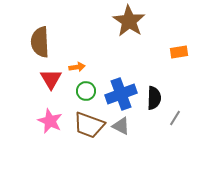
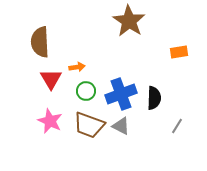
gray line: moved 2 px right, 8 px down
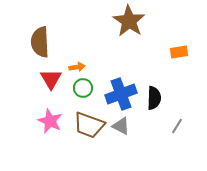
green circle: moved 3 px left, 3 px up
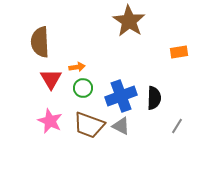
blue cross: moved 2 px down
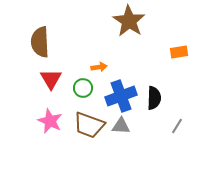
orange arrow: moved 22 px right
gray triangle: rotated 24 degrees counterclockwise
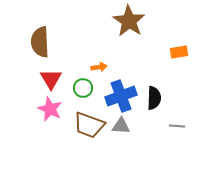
pink star: moved 12 px up
gray line: rotated 63 degrees clockwise
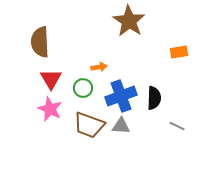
gray line: rotated 21 degrees clockwise
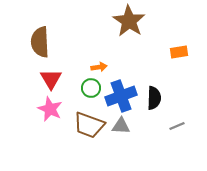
green circle: moved 8 px right
gray line: rotated 49 degrees counterclockwise
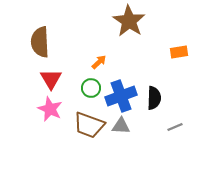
orange arrow: moved 5 px up; rotated 35 degrees counterclockwise
gray line: moved 2 px left, 1 px down
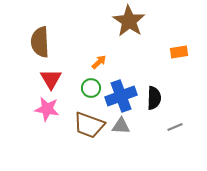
pink star: moved 3 px left; rotated 15 degrees counterclockwise
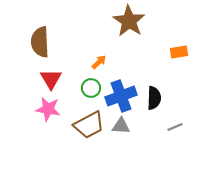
pink star: moved 1 px right
brown trapezoid: rotated 48 degrees counterclockwise
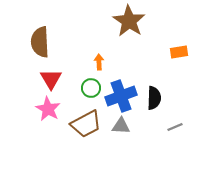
orange arrow: rotated 49 degrees counterclockwise
pink star: rotated 20 degrees clockwise
brown trapezoid: moved 3 px left, 1 px up
